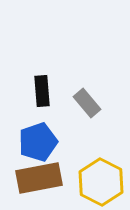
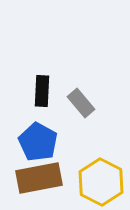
black rectangle: rotated 8 degrees clockwise
gray rectangle: moved 6 px left
blue pentagon: rotated 24 degrees counterclockwise
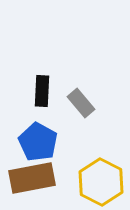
brown rectangle: moved 7 px left
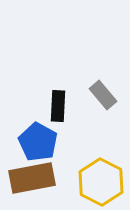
black rectangle: moved 16 px right, 15 px down
gray rectangle: moved 22 px right, 8 px up
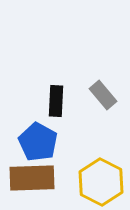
black rectangle: moved 2 px left, 5 px up
brown rectangle: rotated 9 degrees clockwise
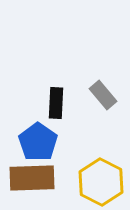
black rectangle: moved 2 px down
blue pentagon: rotated 6 degrees clockwise
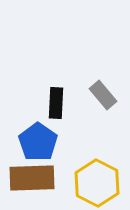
yellow hexagon: moved 4 px left, 1 px down
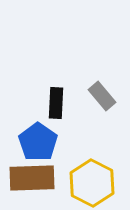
gray rectangle: moved 1 px left, 1 px down
yellow hexagon: moved 5 px left
